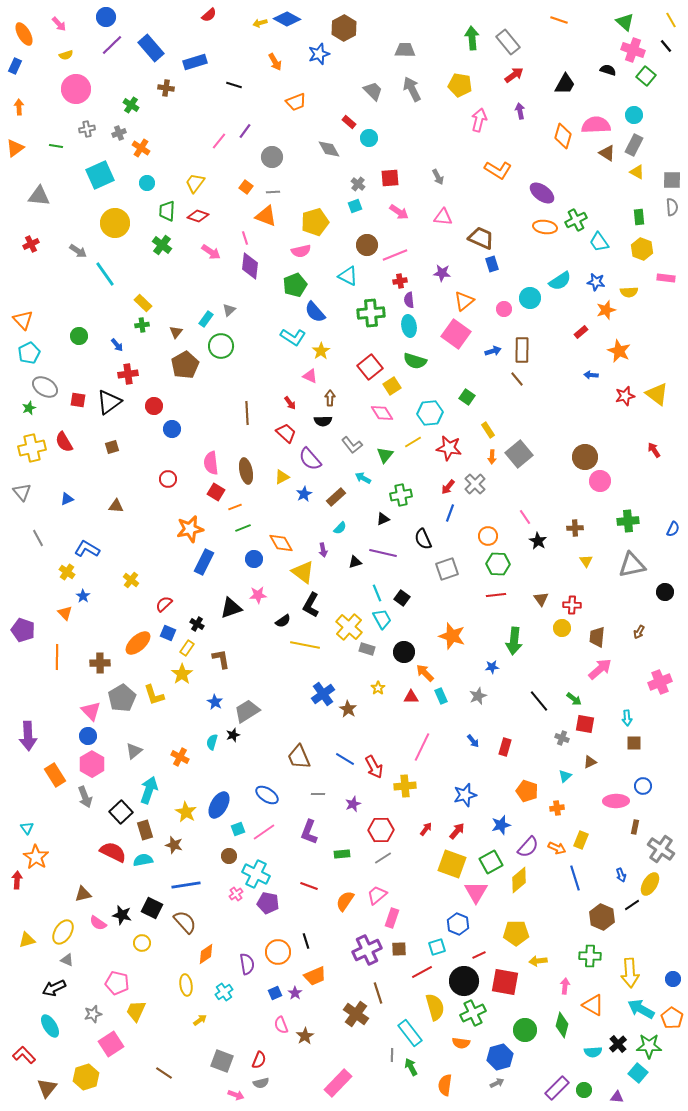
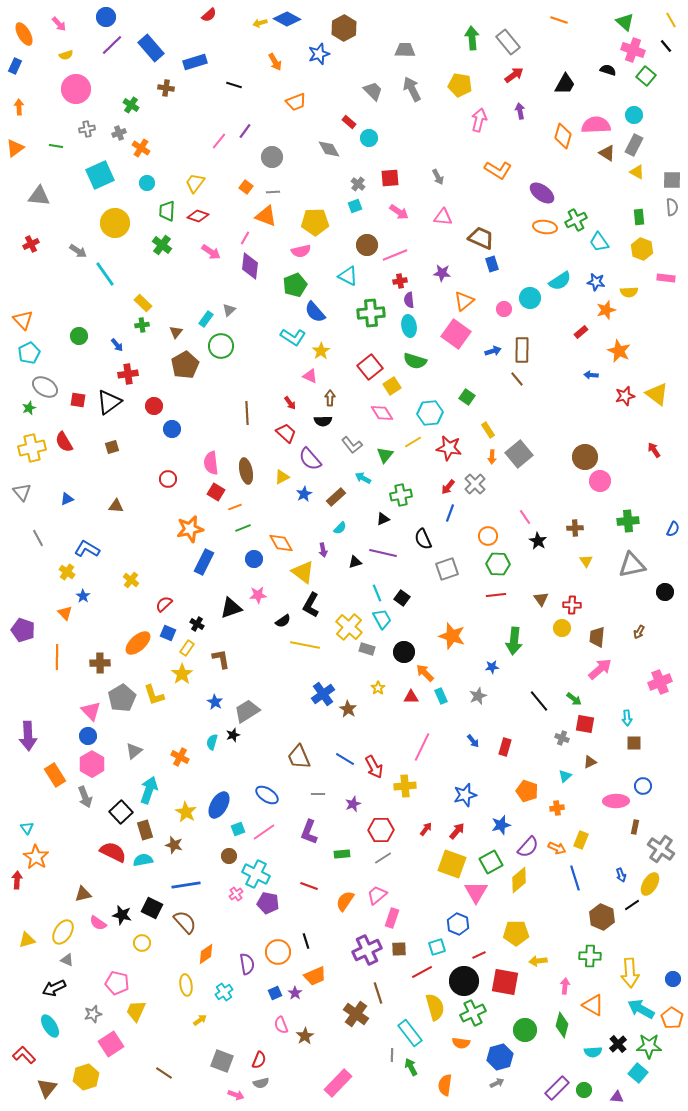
yellow pentagon at (315, 222): rotated 16 degrees clockwise
pink line at (245, 238): rotated 48 degrees clockwise
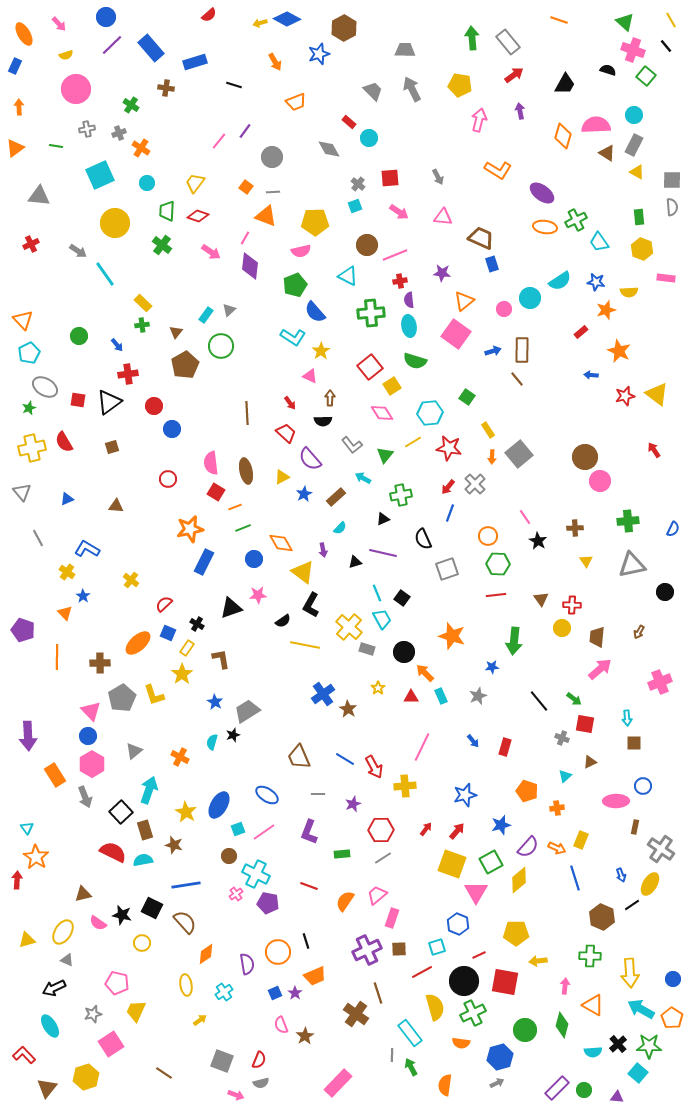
cyan rectangle at (206, 319): moved 4 px up
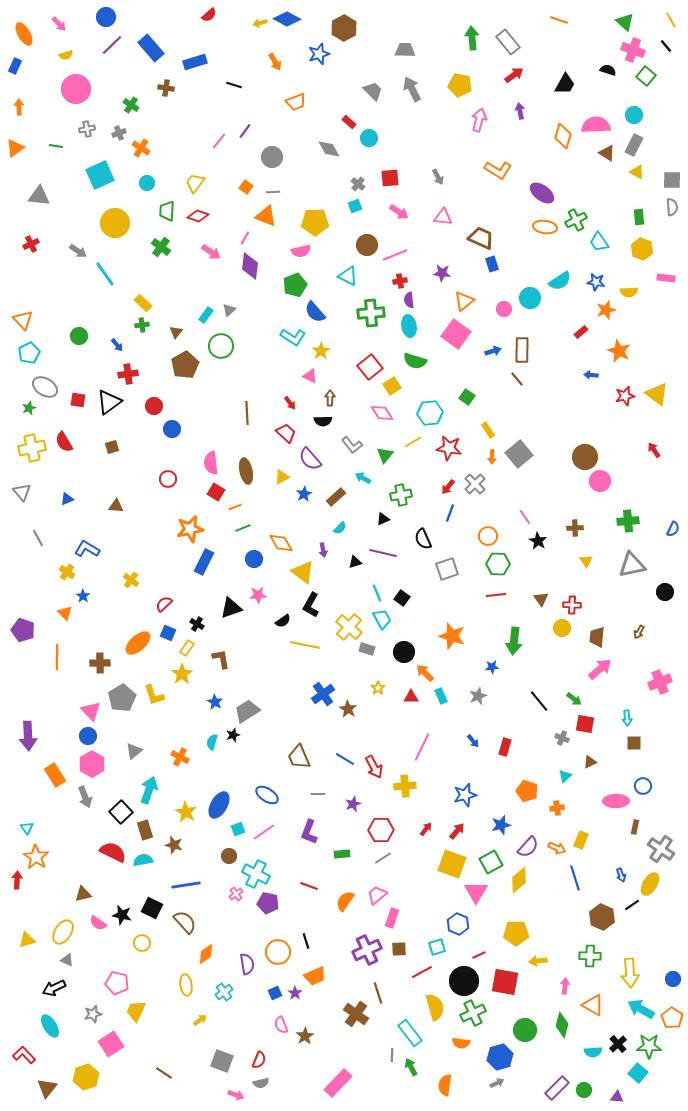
green cross at (162, 245): moved 1 px left, 2 px down
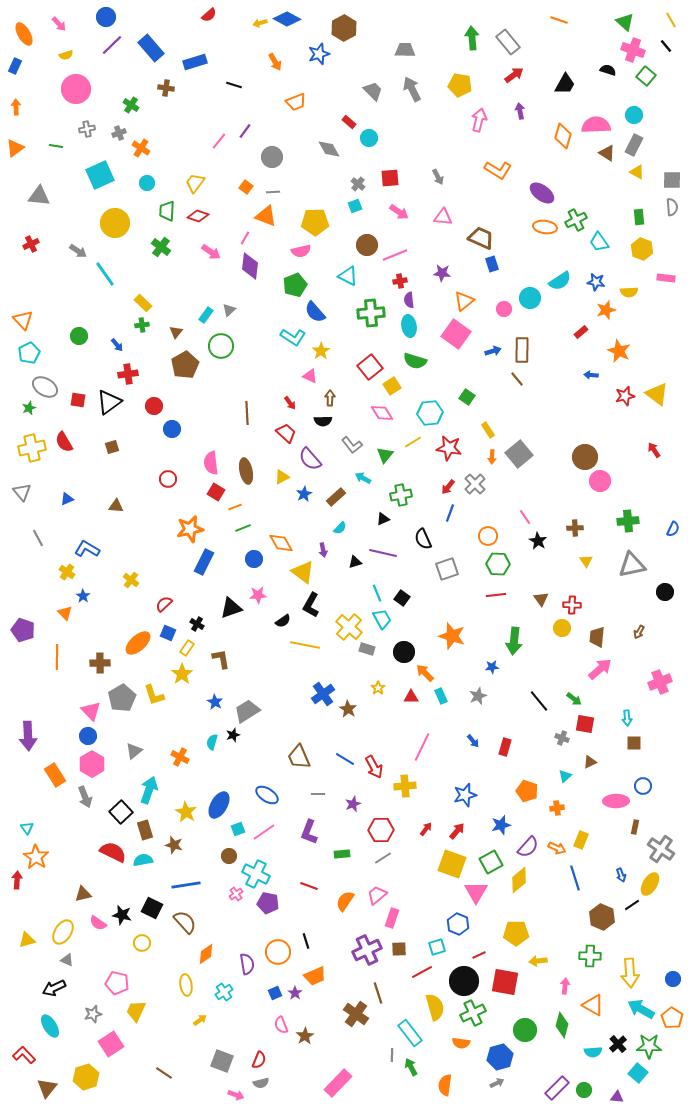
orange arrow at (19, 107): moved 3 px left
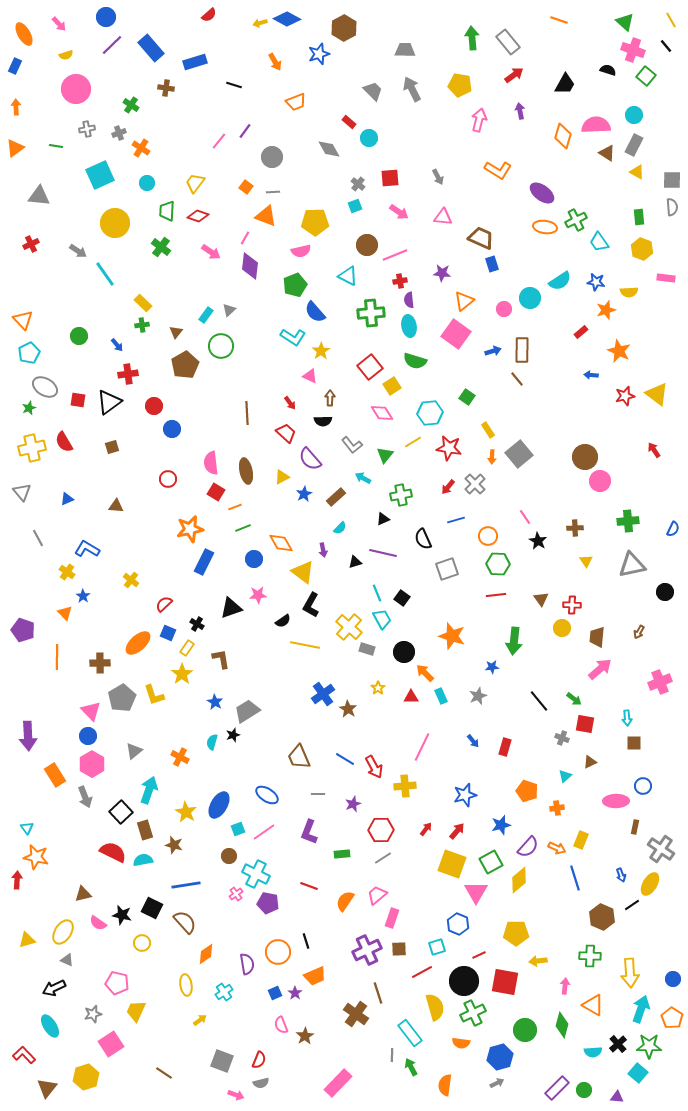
blue line at (450, 513): moved 6 px right, 7 px down; rotated 54 degrees clockwise
orange star at (36, 857): rotated 20 degrees counterclockwise
cyan arrow at (641, 1009): rotated 80 degrees clockwise
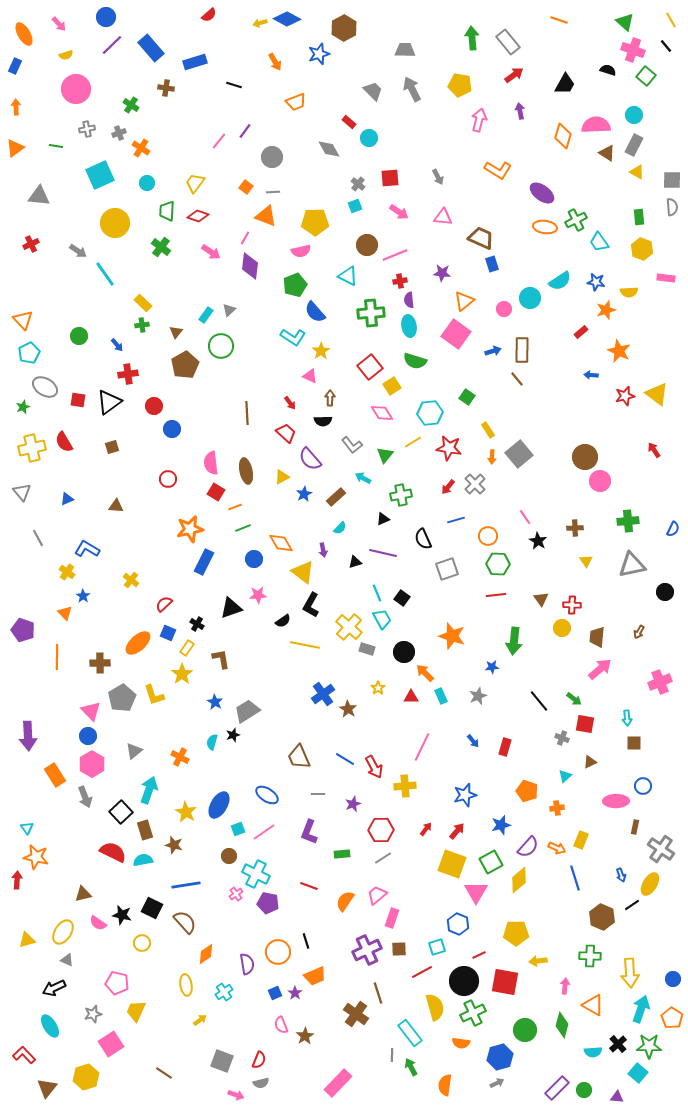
green star at (29, 408): moved 6 px left, 1 px up
